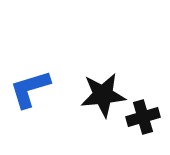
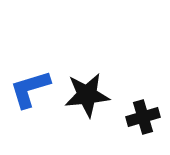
black star: moved 16 px left
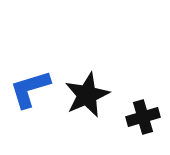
black star: rotated 18 degrees counterclockwise
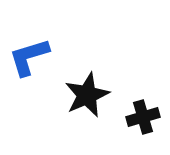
blue L-shape: moved 1 px left, 32 px up
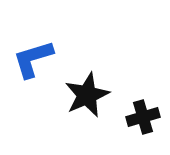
blue L-shape: moved 4 px right, 2 px down
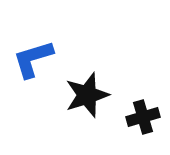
black star: rotated 6 degrees clockwise
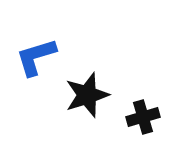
blue L-shape: moved 3 px right, 2 px up
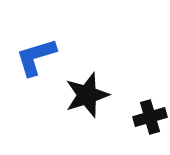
black cross: moved 7 px right
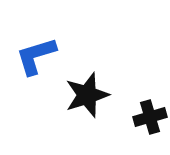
blue L-shape: moved 1 px up
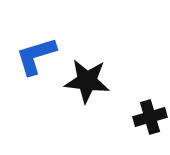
black star: moved 14 px up; rotated 24 degrees clockwise
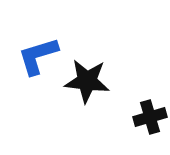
blue L-shape: moved 2 px right
